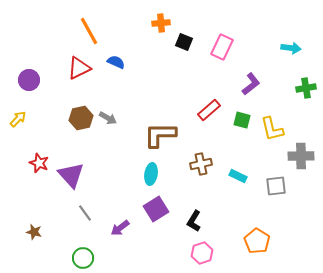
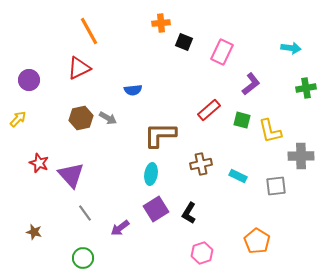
pink rectangle: moved 5 px down
blue semicircle: moved 17 px right, 28 px down; rotated 150 degrees clockwise
yellow L-shape: moved 2 px left, 2 px down
black L-shape: moved 5 px left, 8 px up
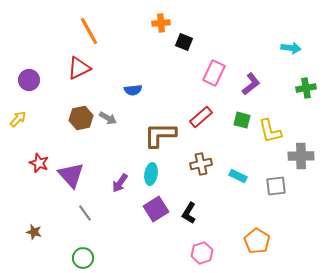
pink rectangle: moved 8 px left, 21 px down
red rectangle: moved 8 px left, 7 px down
purple arrow: moved 45 px up; rotated 18 degrees counterclockwise
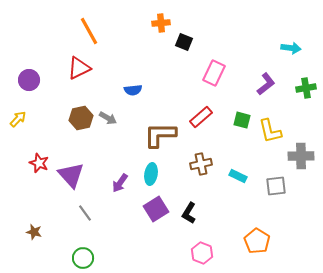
purple L-shape: moved 15 px right
pink hexagon: rotated 20 degrees counterclockwise
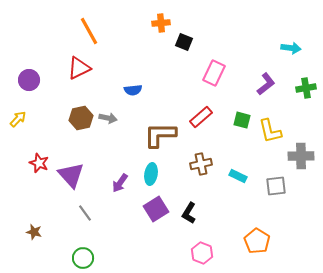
gray arrow: rotated 18 degrees counterclockwise
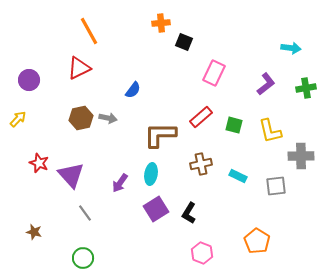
blue semicircle: rotated 48 degrees counterclockwise
green square: moved 8 px left, 5 px down
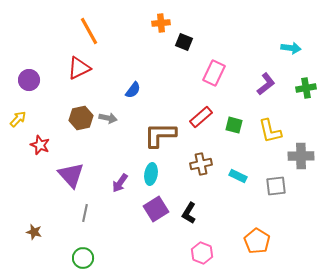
red star: moved 1 px right, 18 px up
gray line: rotated 48 degrees clockwise
